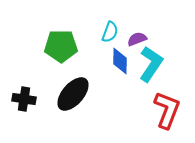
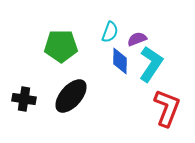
black ellipse: moved 2 px left, 2 px down
red L-shape: moved 2 px up
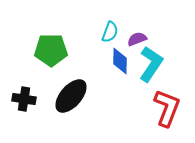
green pentagon: moved 10 px left, 4 px down
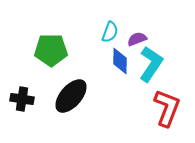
black cross: moved 2 px left
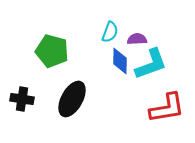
purple semicircle: rotated 18 degrees clockwise
green pentagon: moved 1 px right, 1 px down; rotated 16 degrees clockwise
cyan L-shape: rotated 36 degrees clockwise
black ellipse: moved 1 px right, 3 px down; rotated 12 degrees counterclockwise
red L-shape: rotated 60 degrees clockwise
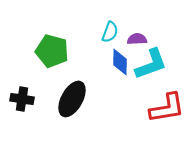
blue diamond: moved 1 px down
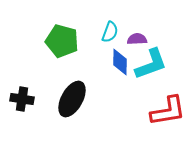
green pentagon: moved 10 px right, 10 px up
red L-shape: moved 1 px right, 3 px down
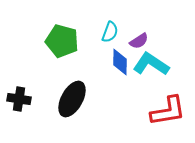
purple semicircle: moved 2 px right, 2 px down; rotated 150 degrees clockwise
cyan L-shape: rotated 126 degrees counterclockwise
black cross: moved 3 px left
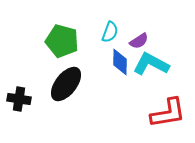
cyan L-shape: rotated 6 degrees counterclockwise
black ellipse: moved 6 px left, 15 px up; rotated 9 degrees clockwise
red L-shape: moved 2 px down
